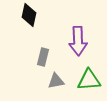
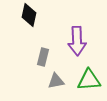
purple arrow: moved 1 px left
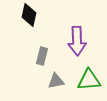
gray rectangle: moved 1 px left, 1 px up
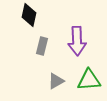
gray rectangle: moved 10 px up
gray triangle: rotated 18 degrees counterclockwise
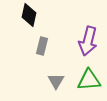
purple arrow: moved 11 px right; rotated 16 degrees clockwise
gray triangle: rotated 30 degrees counterclockwise
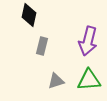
gray triangle: rotated 42 degrees clockwise
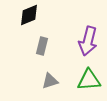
black diamond: rotated 55 degrees clockwise
gray triangle: moved 6 px left
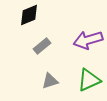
purple arrow: moved 1 px up; rotated 60 degrees clockwise
gray rectangle: rotated 36 degrees clockwise
green triangle: rotated 20 degrees counterclockwise
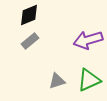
gray rectangle: moved 12 px left, 5 px up
gray triangle: moved 7 px right
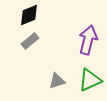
purple arrow: rotated 120 degrees clockwise
green triangle: moved 1 px right
